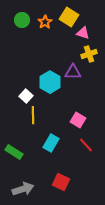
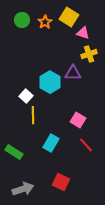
purple triangle: moved 1 px down
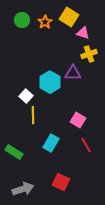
red line: rotated 14 degrees clockwise
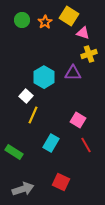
yellow square: moved 1 px up
cyan hexagon: moved 6 px left, 5 px up
yellow line: rotated 24 degrees clockwise
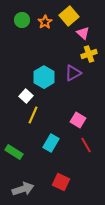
yellow square: rotated 18 degrees clockwise
pink triangle: rotated 24 degrees clockwise
purple triangle: rotated 30 degrees counterclockwise
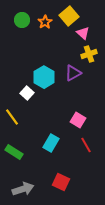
white square: moved 1 px right, 3 px up
yellow line: moved 21 px left, 2 px down; rotated 60 degrees counterclockwise
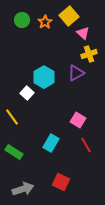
purple triangle: moved 3 px right
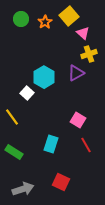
green circle: moved 1 px left, 1 px up
cyan rectangle: moved 1 px down; rotated 12 degrees counterclockwise
